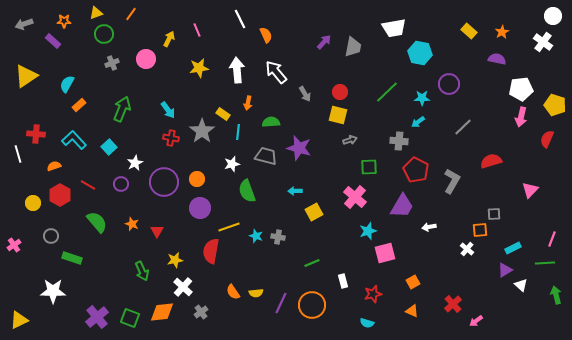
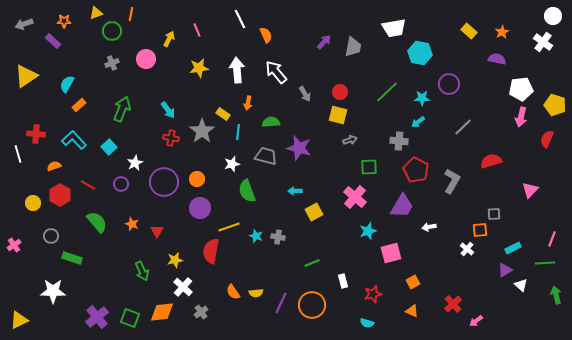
orange line at (131, 14): rotated 24 degrees counterclockwise
green circle at (104, 34): moved 8 px right, 3 px up
pink square at (385, 253): moved 6 px right
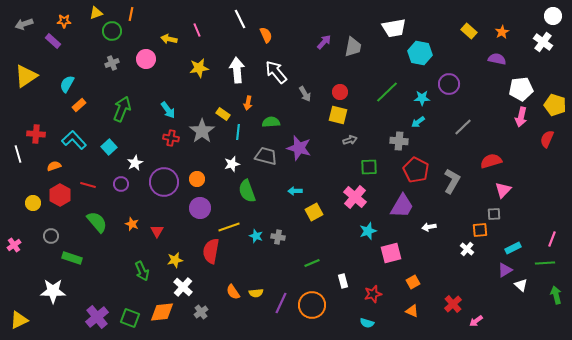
yellow arrow at (169, 39): rotated 105 degrees counterclockwise
red line at (88, 185): rotated 14 degrees counterclockwise
pink triangle at (530, 190): moved 27 px left
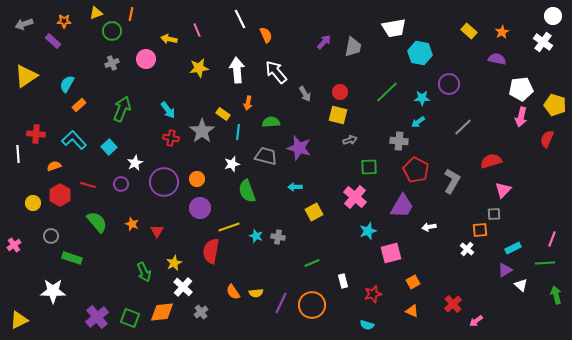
white line at (18, 154): rotated 12 degrees clockwise
cyan arrow at (295, 191): moved 4 px up
yellow star at (175, 260): moved 1 px left, 3 px down; rotated 14 degrees counterclockwise
green arrow at (142, 271): moved 2 px right, 1 px down
cyan semicircle at (367, 323): moved 2 px down
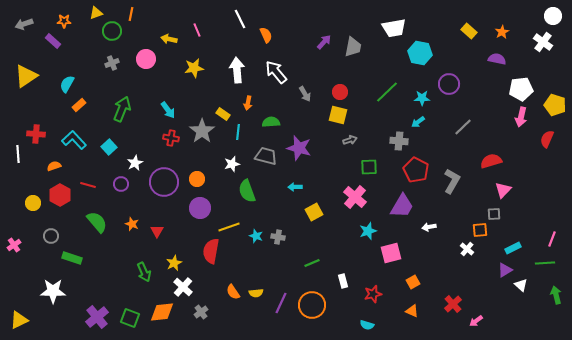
yellow star at (199, 68): moved 5 px left
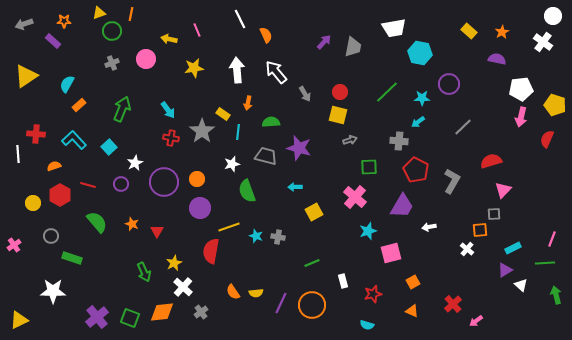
yellow triangle at (96, 13): moved 3 px right
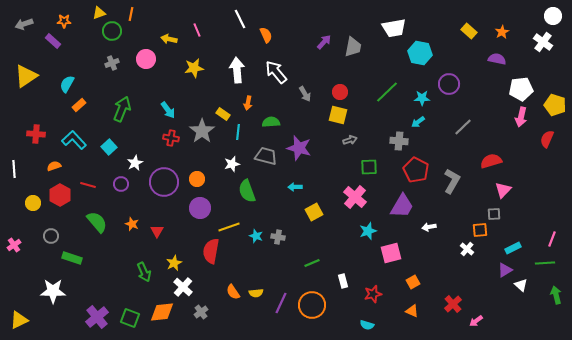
white line at (18, 154): moved 4 px left, 15 px down
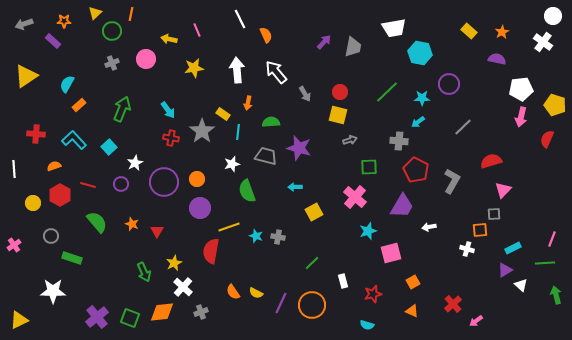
yellow triangle at (99, 13): moved 4 px left; rotated 24 degrees counterclockwise
white cross at (467, 249): rotated 24 degrees counterclockwise
green line at (312, 263): rotated 21 degrees counterclockwise
yellow semicircle at (256, 293): rotated 32 degrees clockwise
gray cross at (201, 312): rotated 16 degrees clockwise
